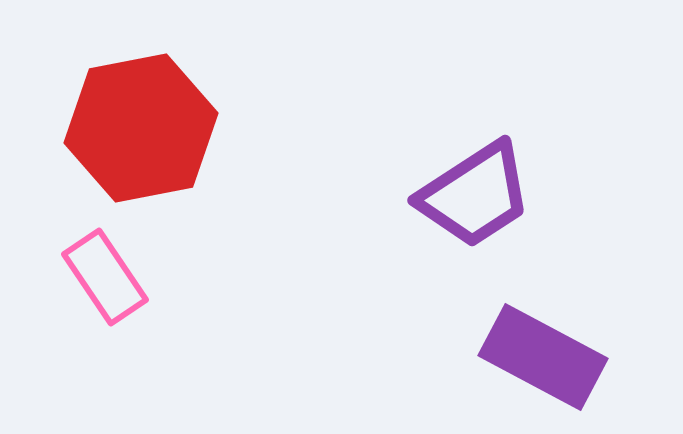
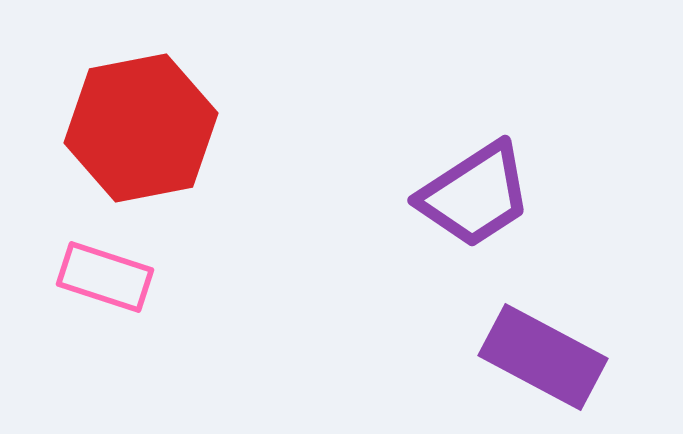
pink rectangle: rotated 38 degrees counterclockwise
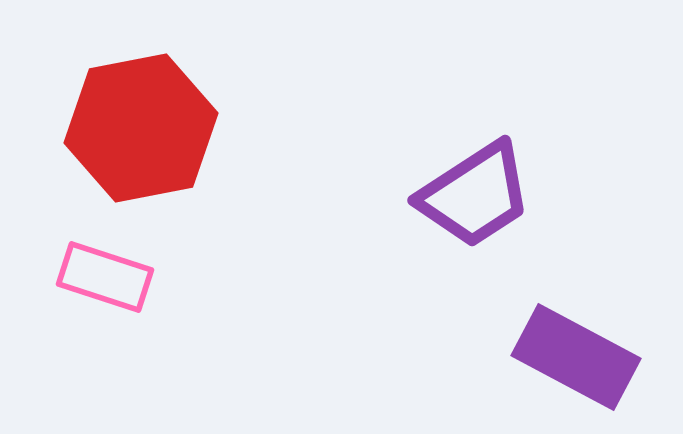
purple rectangle: moved 33 px right
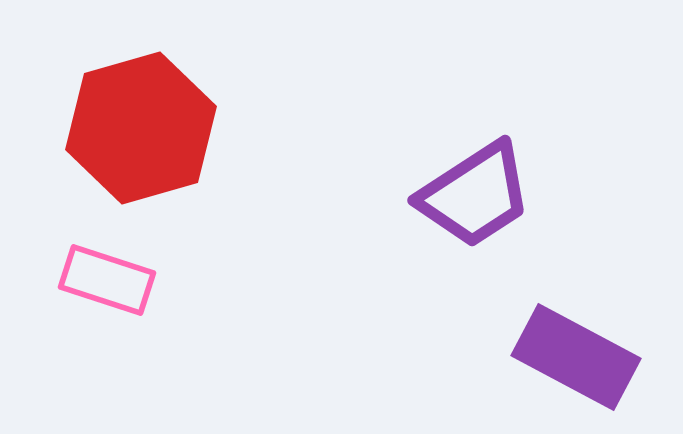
red hexagon: rotated 5 degrees counterclockwise
pink rectangle: moved 2 px right, 3 px down
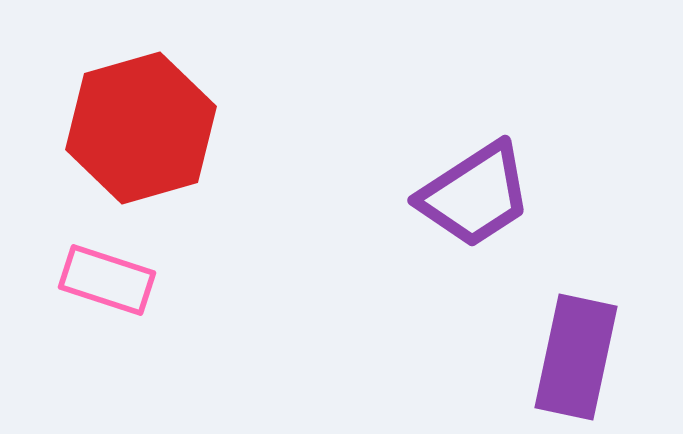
purple rectangle: rotated 74 degrees clockwise
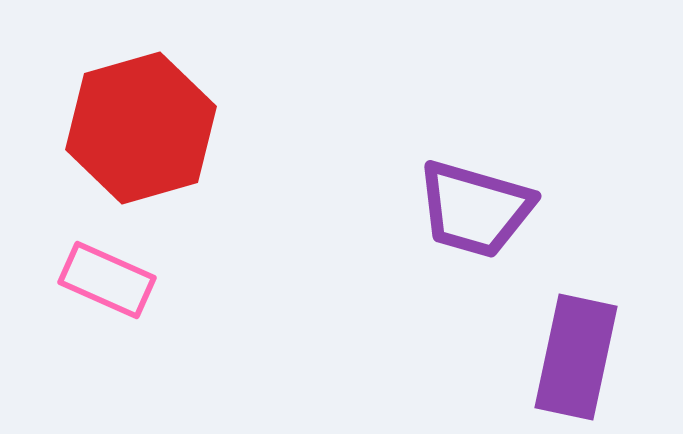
purple trapezoid: moved 14 px down; rotated 49 degrees clockwise
pink rectangle: rotated 6 degrees clockwise
